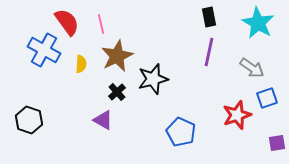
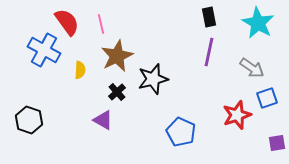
yellow semicircle: moved 1 px left, 6 px down
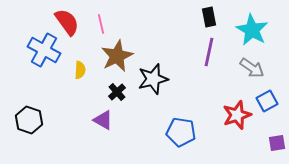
cyan star: moved 6 px left, 7 px down
blue square: moved 3 px down; rotated 10 degrees counterclockwise
blue pentagon: rotated 16 degrees counterclockwise
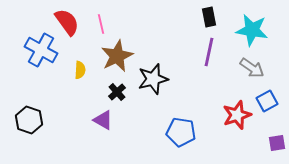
cyan star: rotated 20 degrees counterclockwise
blue cross: moved 3 px left
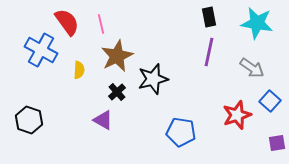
cyan star: moved 5 px right, 7 px up
yellow semicircle: moved 1 px left
blue square: moved 3 px right; rotated 20 degrees counterclockwise
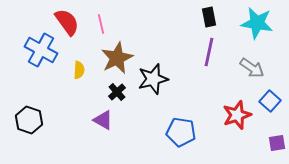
brown star: moved 2 px down
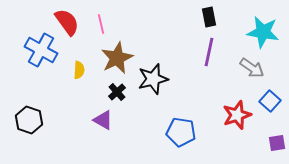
cyan star: moved 6 px right, 9 px down
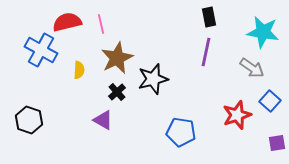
red semicircle: rotated 68 degrees counterclockwise
purple line: moved 3 px left
